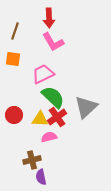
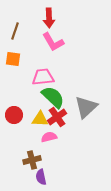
pink trapezoid: moved 3 px down; rotated 20 degrees clockwise
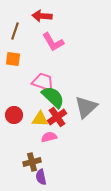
red arrow: moved 7 px left, 2 px up; rotated 96 degrees clockwise
pink trapezoid: moved 5 px down; rotated 25 degrees clockwise
brown cross: moved 2 px down
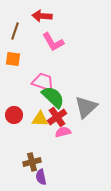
pink semicircle: moved 14 px right, 5 px up
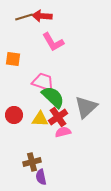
brown line: moved 9 px right, 14 px up; rotated 54 degrees clockwise
red cross: moved 1 px right
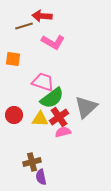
brown line: moved 9 px down
pink L-shape: rotated 30 degrees counterclockwise
green semicircle: moved 1 px left, 1 px down; rotated 100 degrees clockwise
red cross: moved 1 px right
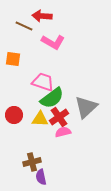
brown line: rotated 42 degrees clockwise
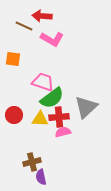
pink L-shape: moved 1 px left, 3 px up
red cross: rotated 30 degrees clockwise
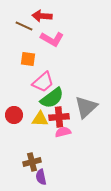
orange square: moved 15 px right
pink trapezoid: rotated 120 degrees clockwise
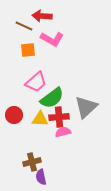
orange square: moved 9 px up; rotated 14 degrees counterclockwise
pink trapezoid: moved 7 px left
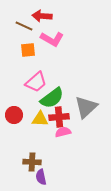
brown cross: rotated 18 degrees clockwise
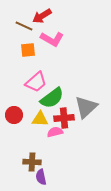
red arrow: rotated 36 degrees counterclockwise
red cross: moved 5 px right, 1 px down
pink semicircle: moved 8 px left
